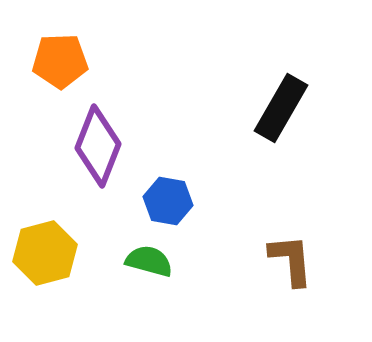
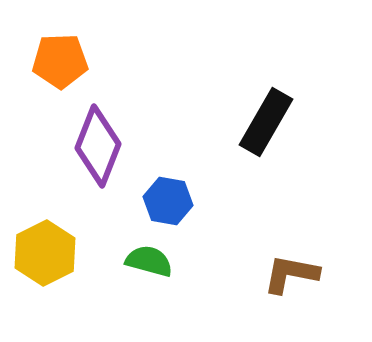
black rectangle: moved 15 px left, 14 px down
yellow hexagon: rotated 12 degrees counterclockwise
brown L-shape: moved 14 px down; rotated 74 degrees counterclockwise
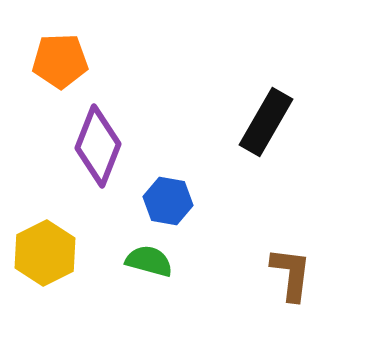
brown L-shape: rotated 86 degrees clockwise
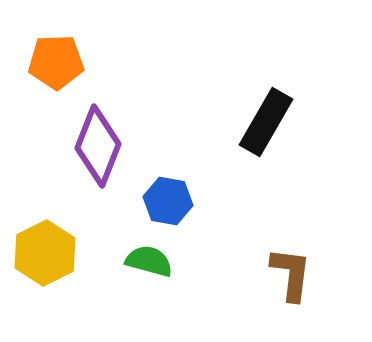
orange pentagon: moved 4 px left, 1 px down
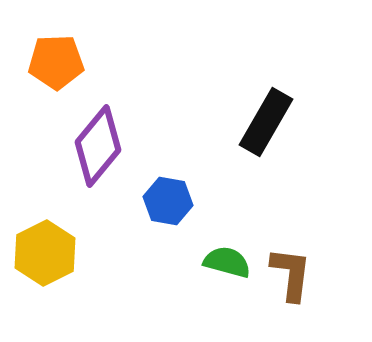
purple diamond: rotated 18 degrees clockwise
green semicircle: moved 78 px right, 1 px down
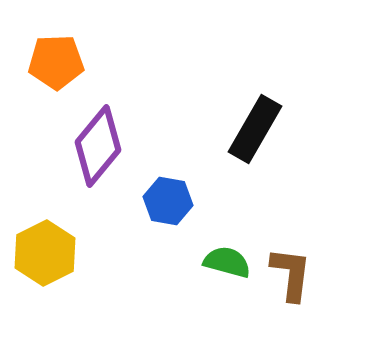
black rectangle: moved 11 px left, 7 px down
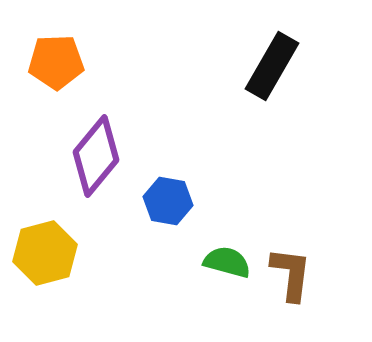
black rectangle: moved 17 px right, 63 px up
purple diamond: moved 2 px left, 10 px down
yellow hexagon: rotated 12 degrees clockwise
